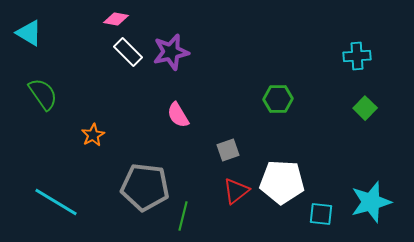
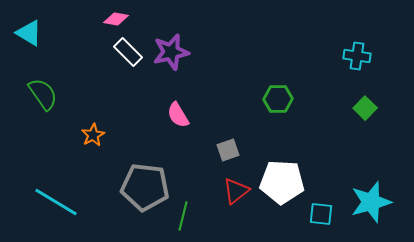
cyan cross: rotated 12 degrees clockwise
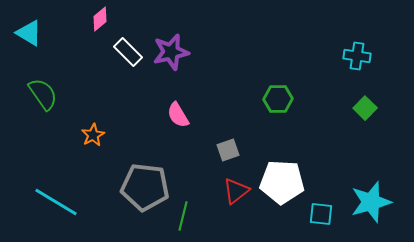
pink diamond: moved 16 px left; rotated 50 degrees counterclockwise
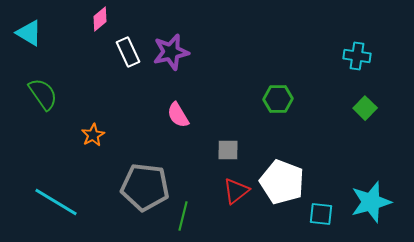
white rectangle: rotated 20 degrees clockwise
gray square: rotated 20 degrees clockwise
white pentagon: rotated 18 degrees clockwise
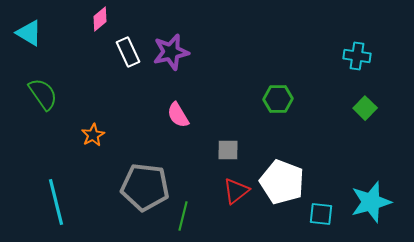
cyan line: rotated 45 degrees clockwise
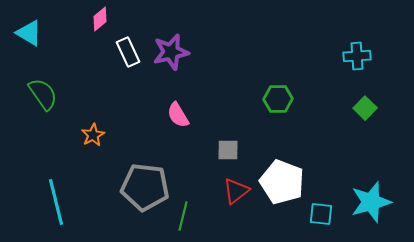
cyan cross: rotated 12 degrees counterclockwise
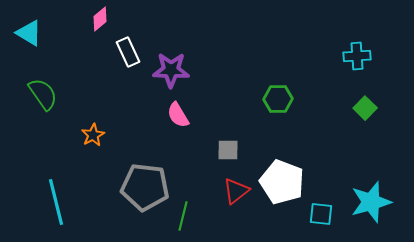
purple star: moved 18 px down; rotated 15 degrees clockwise
